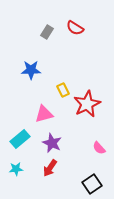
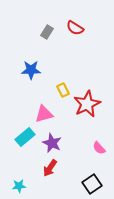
cyan rectangle: moved 5 px right, 2 px up
cyan star: moved 3 px right, 17 px down
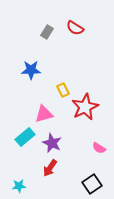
red star: moved 2 px left, 3 px down
pink semicircle: rotated 16 degrees counterclockwise
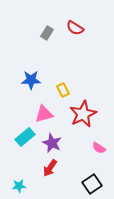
gray rectangle: moved 1 px down
blue star: moved 10 px down
red star: moved 2 px left, 7 px down
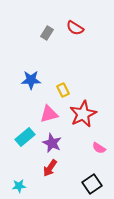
pink triangle: moved 5 px right
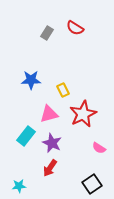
cyan rectangle: moved 1 px right, 1 px up; rotated 12 degrees counterclockwise
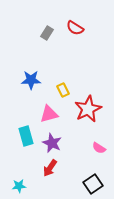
red star: moved 5 px right, 5 px up
cyan rectangle: rotated 54 degrees counterclockwise
black square: moved 1 px right
